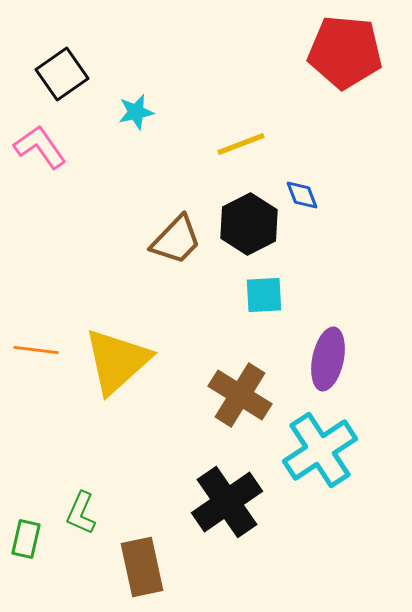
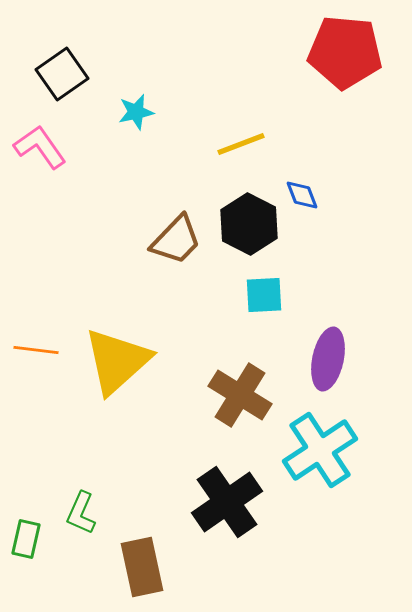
black hexagon: rotated 6 degrees counterclockwise
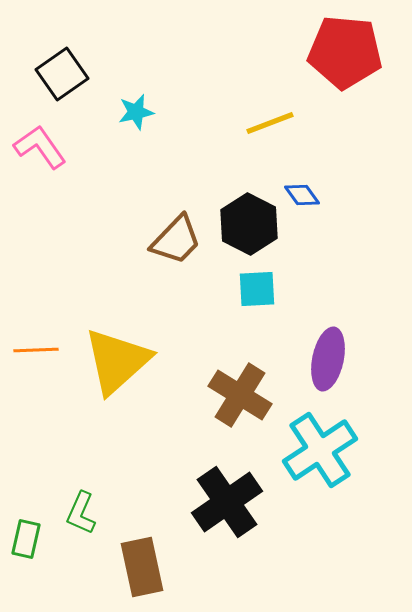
yellow line: moved 29 px right, 21 px up
blue diamond: rotated 15 degrees counterclockwise
cyan square: moved 7 px left, 6 px up
orange line: rotated 9 degrees counterclockwise
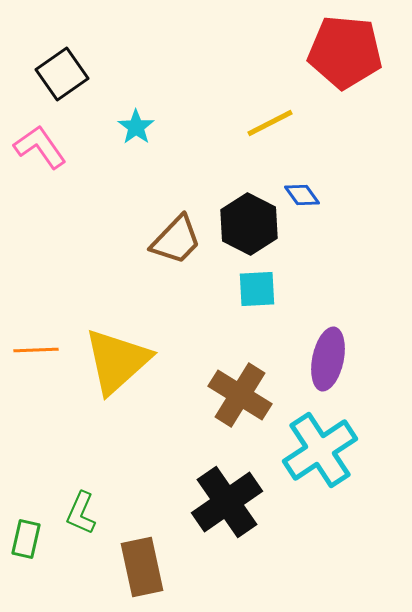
cyan star: moved 15 px down; rotated 24 degrees counterclockwise
yellow line: rotated 6 degrees counterclockwise
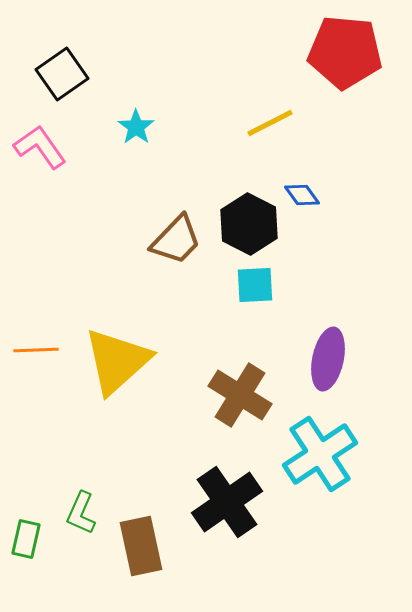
cyan square: moved 2 px left, 4 px up
cyan cross: moved 4 px down
brown rectangle: moved 1 px left, 21 px up
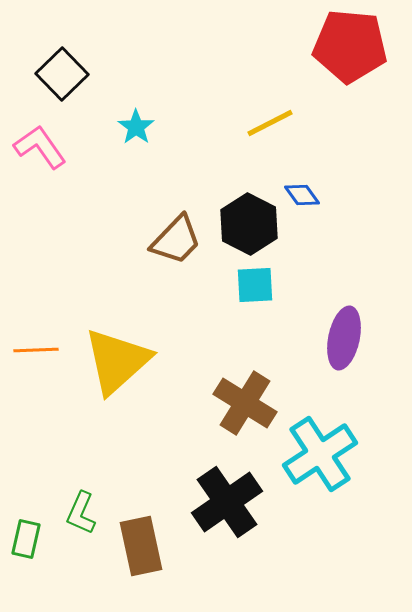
red pentagon: moved 5 px right, 6 px up
black square: rotated 9 degrees counterclockwise
purple ellipse: moved 16 px right, 21 px up
brown cross: moved 5 px right, 8 px down
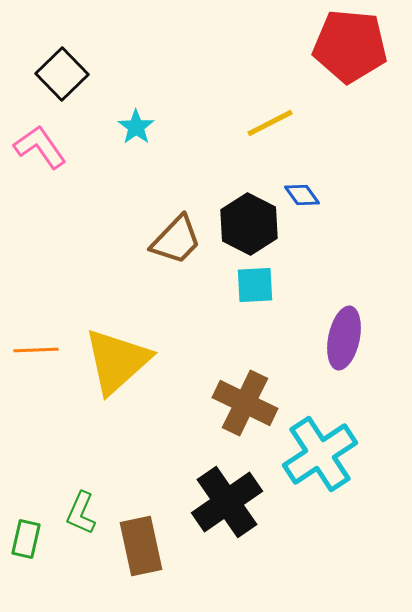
brown cross: rotated 6 degrees counterclockwise
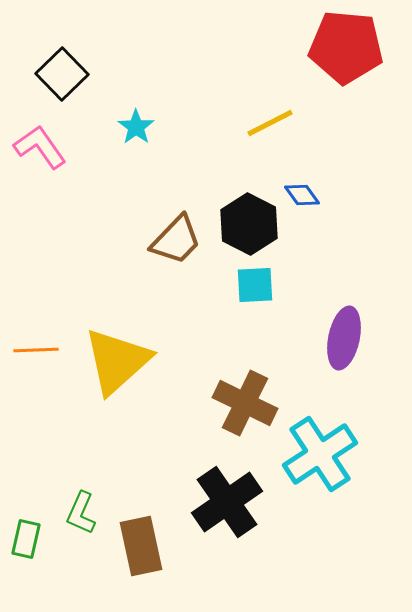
red pentagon: moved 4 px left, 1 px down
